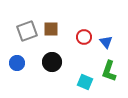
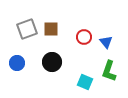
gray square: moved 2 px up
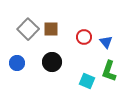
gray square: moved 1 px right; rotated 25 degrees counterclockwise
cyan square: moved 2 px right, 1 px up
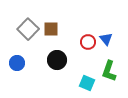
red circle: moved 4 px right, 5 px down
blue triangle: moved 3 px up
black circle: moved 5 px right, 2 px up
cyan square: moved 2 px down
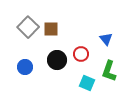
gray square: moved 2 px up
red circle: moved 7 px left, 12 px down
blue circle: moved 8 px right, 4 px down
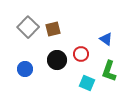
brown square: moved 2 px right; rotated 14 degrees counterclockwise
blue triangle: rotated 16 degrees counterclockwise
blue circle: moved 2 px down
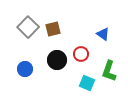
blue triangle: moved 3 px left, 5 px up
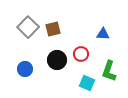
blue triangle: rotated 32 degrees counterclockwise
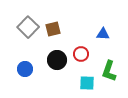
cyan square: rotated 21 degrees counterclockwise
